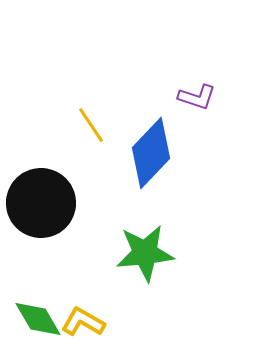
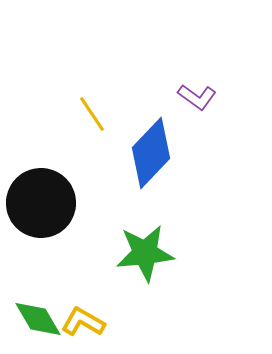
purple L-shape: rotated 18 degrees clockwise
yellow line: moved 1 px right, 11 px up
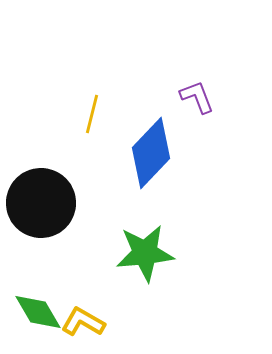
purple L-shape: rotated 147 degrees counterclockwise
yellow line: rotated 48 degrees clockwise
green diamond: moved 7 px up
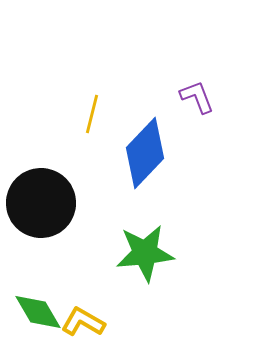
blue diamond: moved 6 px left
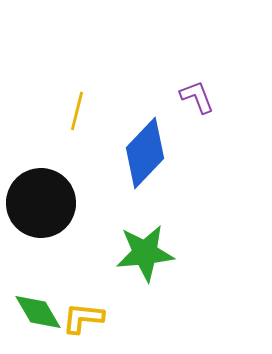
yellow line: moved 15 px left, 3 px up
yellow L-shape: moved 4 px up; rotated 24 degrees counterclockwise
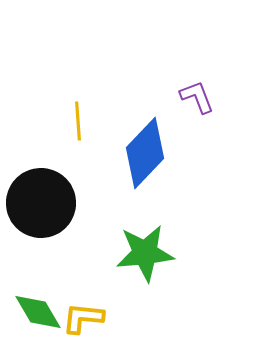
yellow line: moved 1 px right, 10 px down; rotated 18 degrees counterclockwise
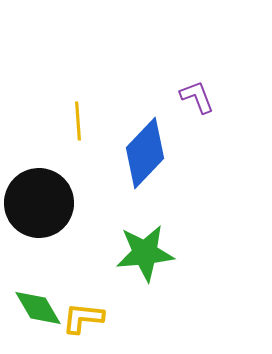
black circle: moved 2 px left
green diamond: moved 4 px up
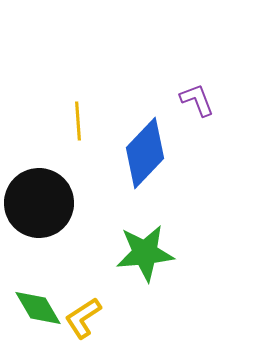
purple L-shape: moved 3 px down
yellow L-shape: rotated 39 degrees counterclockwise
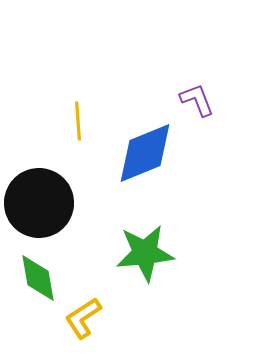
blue diamond: rotated 24 degrees clockwise
green diamond: moved 30 px up; rotated 21 degrees clockwise
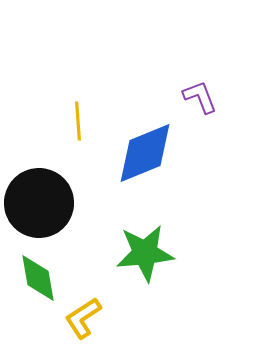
purple L-shape: moved 3 px right, 3 px up
